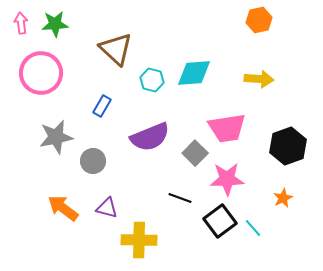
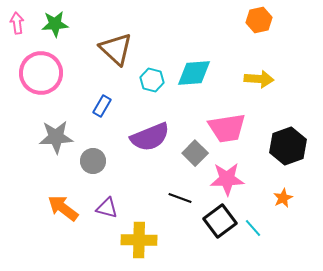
pink arrow: moved 4 px left
gray star: rotated 8 degrees clockwise
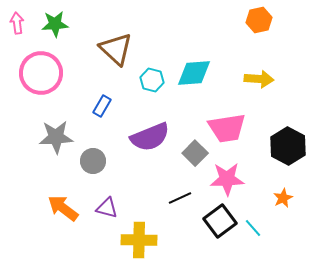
black hexagon: rotated 12 degrees counterclockwise
black line: rotated 45 degrees counterclockwise
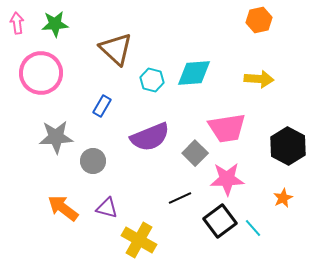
yellow cross: rotated 28 degrees clockwise
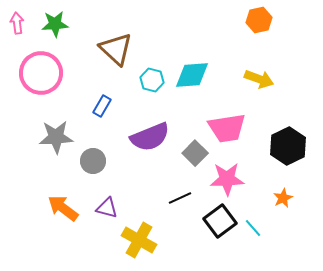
cyan diamond: moved 2 px left, 2 px down
yellow arrow: rotated 16 degrees clockwise
black hexagon: rotated 6 degrees clockwise
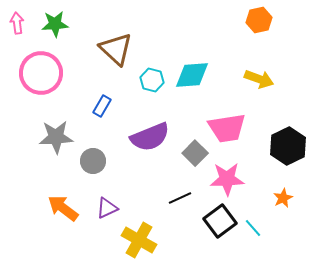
purple triangle: rotated 40 degrees counterclockwise
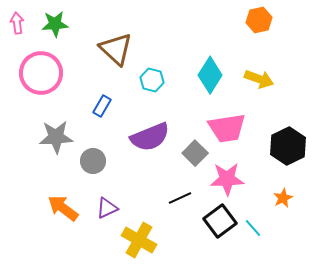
cyan diamond: moved 18 px right; rotated 54 degrees counterclockwise
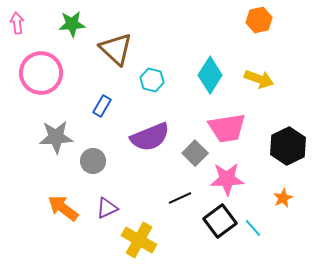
green star: moved 17 px right
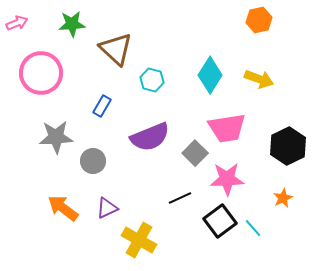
pink arrow: rotated 75 degrees clockwise
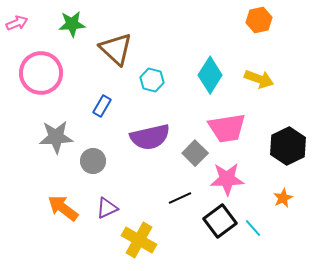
purple semicircle: rotated 9 degrees clockwise
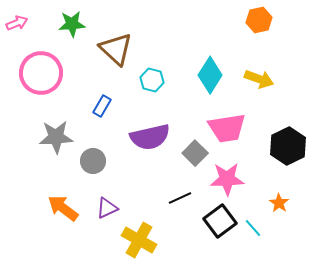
orange star: moved 4 px left, 5 px down; rotated 12 degrees counterclockwise
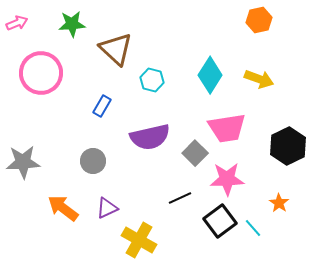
gray star: moved 33 px left, 25 px down
